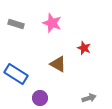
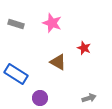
brown triangle: moved 2 px up
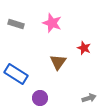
brown triangle: rotated 36 degrees clockwise
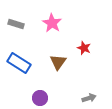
pink star: rotated 12 degrees clockwise
blue rectangle: moved 3 px right, 11 px up
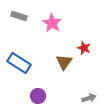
gray rectangle: moved 3 px right, 8 px up
brown triangle: moved 6 px right
purple circle: moved 2 px left, 2 px up
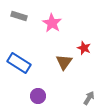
gray arrow: rotated 40 degrees counterclockwise
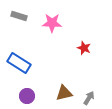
pink star: rotated 30 degrees counterclockwise
brown triangle: moved 31 px down; rotated 42 degrees clockwise
purple circle: moved 11 px left
